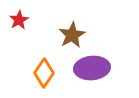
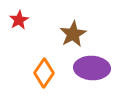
brown star: moved 1 px right, 1 px up
purple ellipse: rotated 8 degrees clockwise
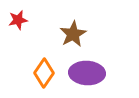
red star: moved 1 px left; rotated 18 degrees clockwise
purple ellipse: moved 5 px left, 5 px down
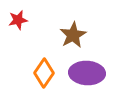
brown star: moved 1 px down
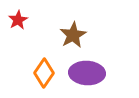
red star: rotated 18 degrees counterclockwise
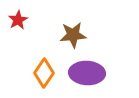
brown star: rotated 24 degrees clockwise
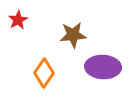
purple ellipse: moved 16 px right, 6 px up
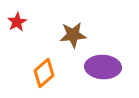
red star: moved 1 px left, 2 px down
orange diamond: rotated 16 degrees clockwise
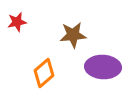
red star: rotated 18 degrees clockwise
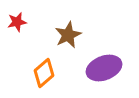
brown star: moved 5 px left; rotated 20 degrees counterclockwise
purple ellipse: moved 1 px right, 1 px down; rotated 24 degrees counterclockwise
